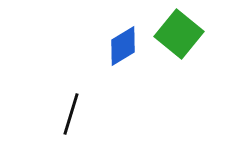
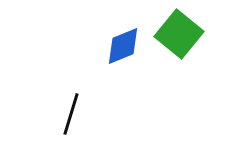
blue diamond: rotated 9 degrees clockwise
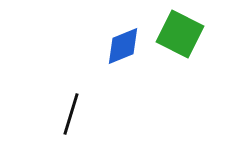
green square: moved 1 px right; rotated 12 degrees counterclockwise
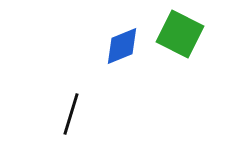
blue diamond: moved 1 px left
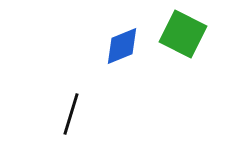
green square: moved 3 px right
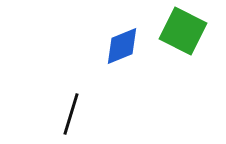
green square: moved 3 px up
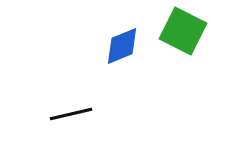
black line: rotated 60 degrees clockwise
